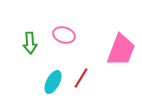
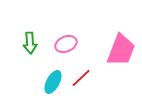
pink ellipse: moved 2 px right, 9 px down; rotated 40 degrees counterclockwise
red line: rotated 15 degrees clockwise
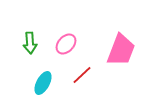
pink ellipse: rotated 25 degrees counterclockwise
red line: moved 1 px right, 3 px up
cyan ellipse: moved 10 px left, 1 px down
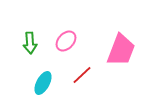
pink ellipse: moved 3 px up
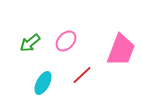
green arrow: rotated 55 degrees clockwise
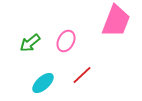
pink ellipse: rotated 15 degrees counterclockwise
pink trapezoid: moved 5 px left, 29 px up
cyan ellipse: rotated 20 degrees clockwise
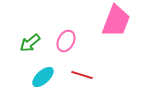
red line: rotated 60 degrees clockwise
cyan ellipse: moved 6 px up
